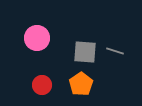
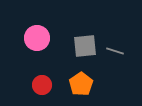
gray square: moved 6 px up; rotated 10 degrees counterclockwise
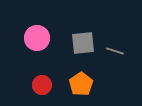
gray square: moved 2 px left, 3 px up
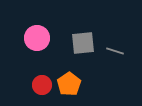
orange pentagon: moved 12 px left
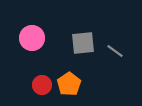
pink circle: moved 5 px left
gray line: rotated 18 degrees clockwise
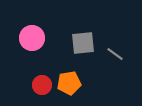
gray line: moved 3 px down
orange pentagon: moved 1 px up; rotated 25 degrees clockwise
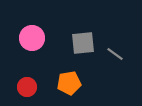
red circle: moved 15 px left, 2 px down
